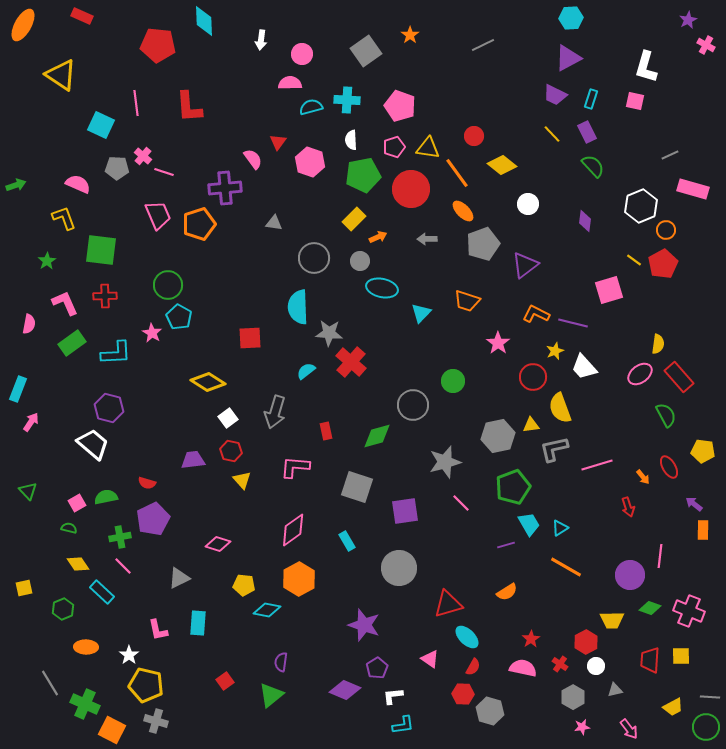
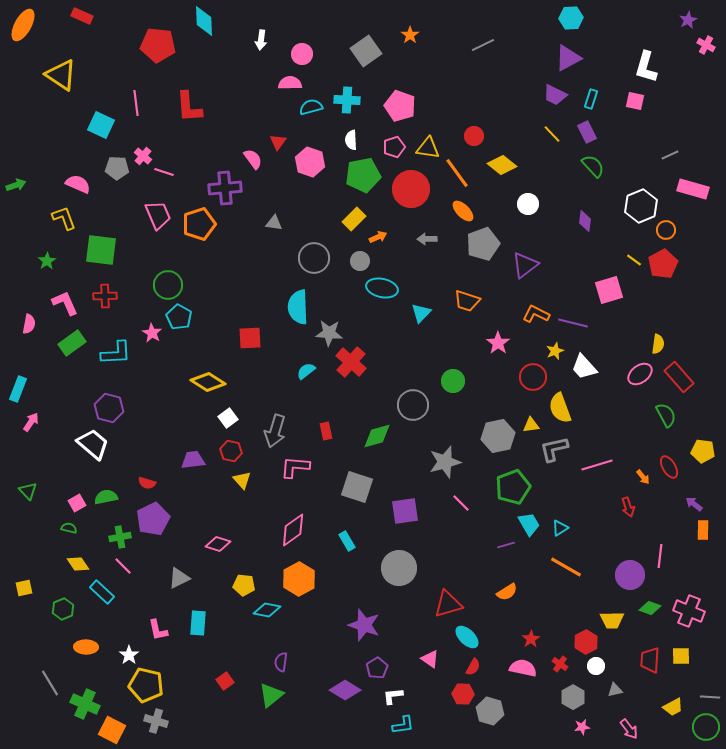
gray arrow at (275, 412): moved 19 px down
purple diamond at (345, 690): rotated 8 degrees clockwise
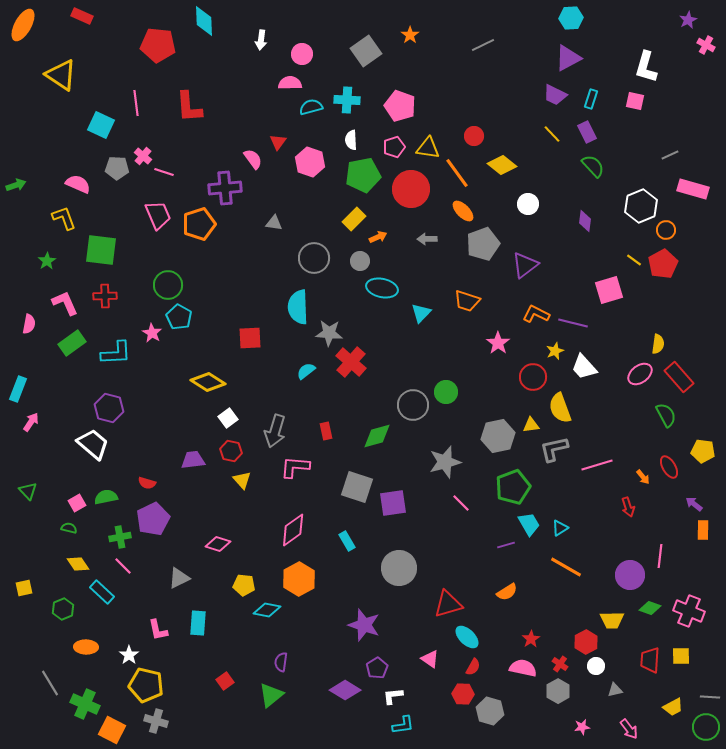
green circle at (453, 381): moved 7 px left, 11 px down
purple square at (405, 511): moved 12 px left, 8 px up
gray hexagon at (573, 697): moved 15 px left, 6 px up
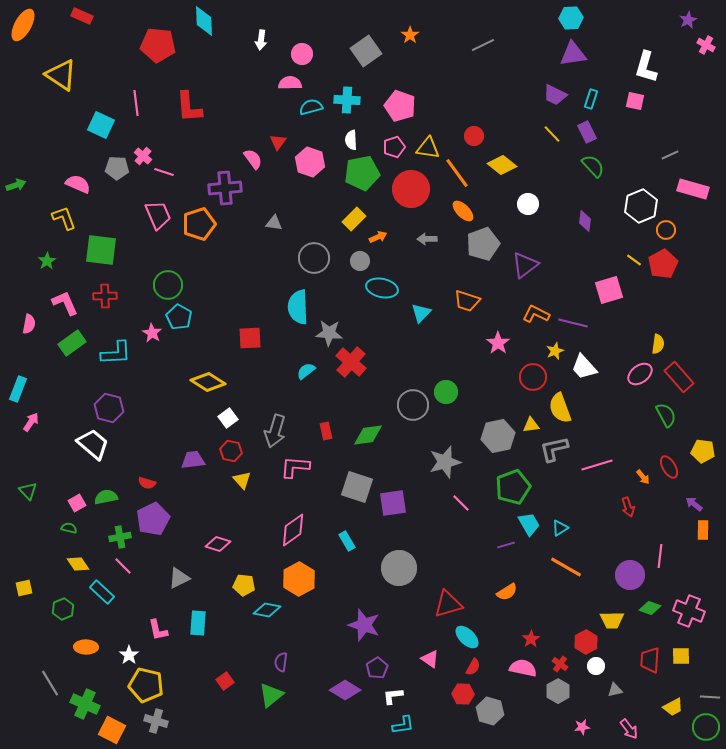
purple triangle at (568, 58): moved 5 px right, 4 px up; rotated 20 degrees clockwise
green pentagon at (363, 175): moved 1 px left, 2 px up
green diamond at (377, 436): moved 9 px left, 1 px up; rotated 8 degrees clockwise
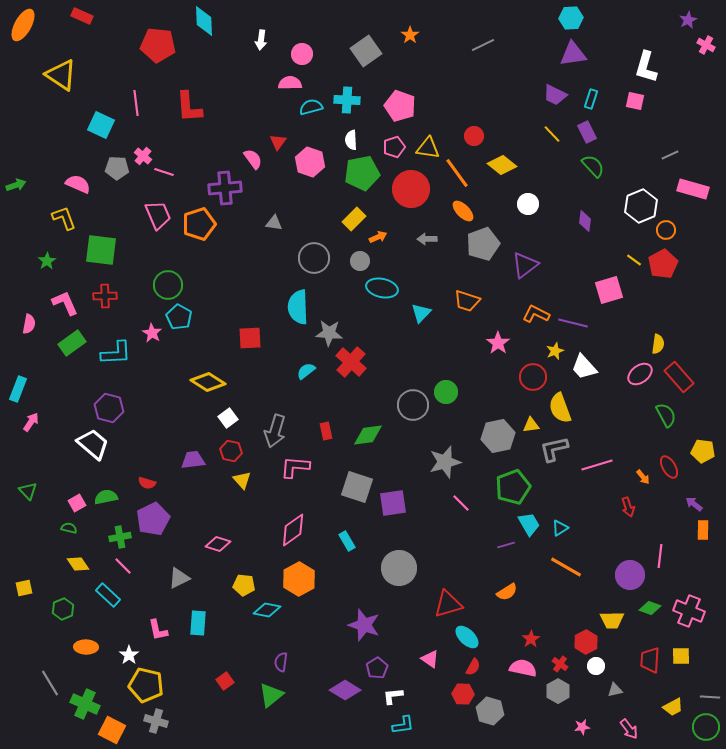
cyan rectangle at (102, 592): moved 6 px right, 3 px down
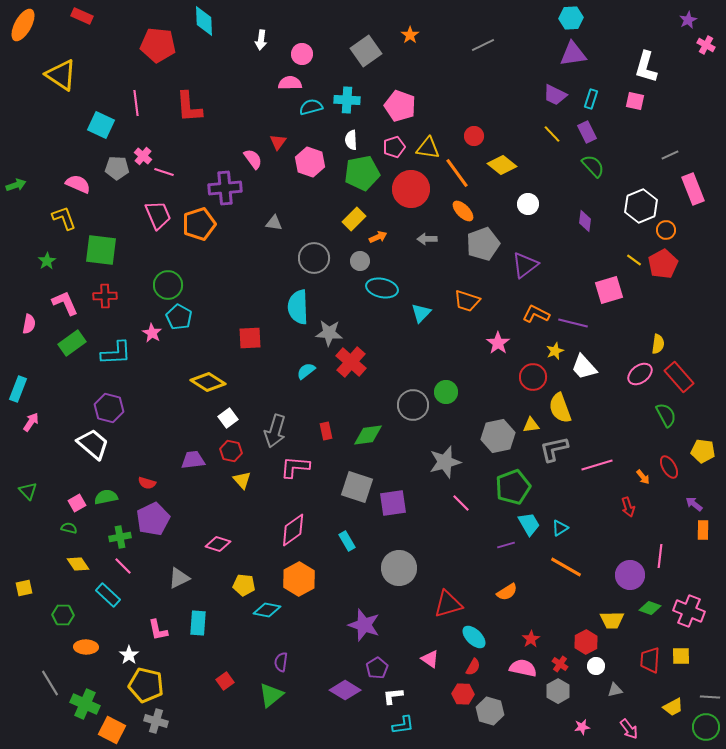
pink rectangle at (693, 189): rotated 52 degrees clockwise
green hexagon at (63, 609): moved 6 px down; rotated 25 degrees clockwise
cyan ellipse at (467, 637): moved 7 px right
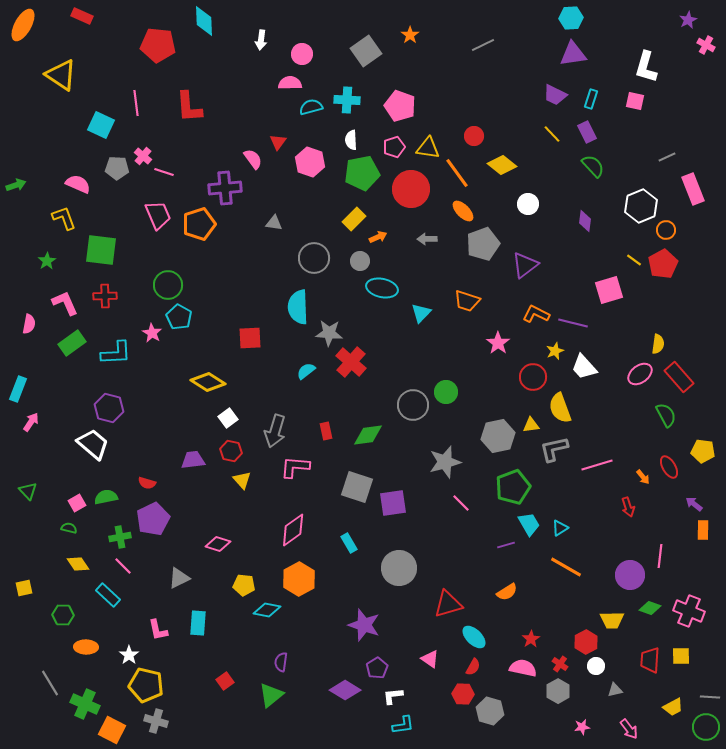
gray line at (670, 155): moved 3 px left, 2 px down
cyan rectangle at (347, 541): moved 2 px right, 2 px down
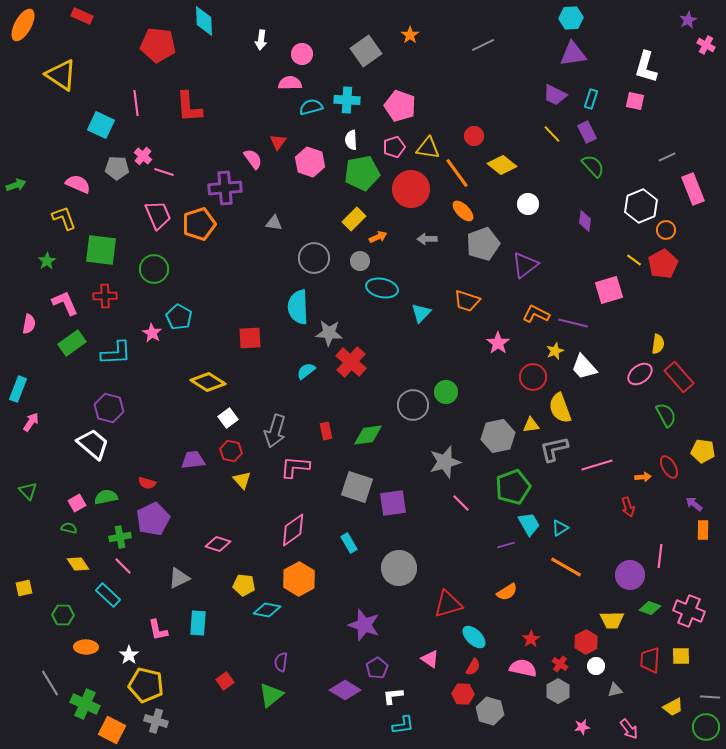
green circle at (168, 285): moved 14 px left, 16 px up
orange arrow at (643, 477): rotated 56 degrees counterclockwise
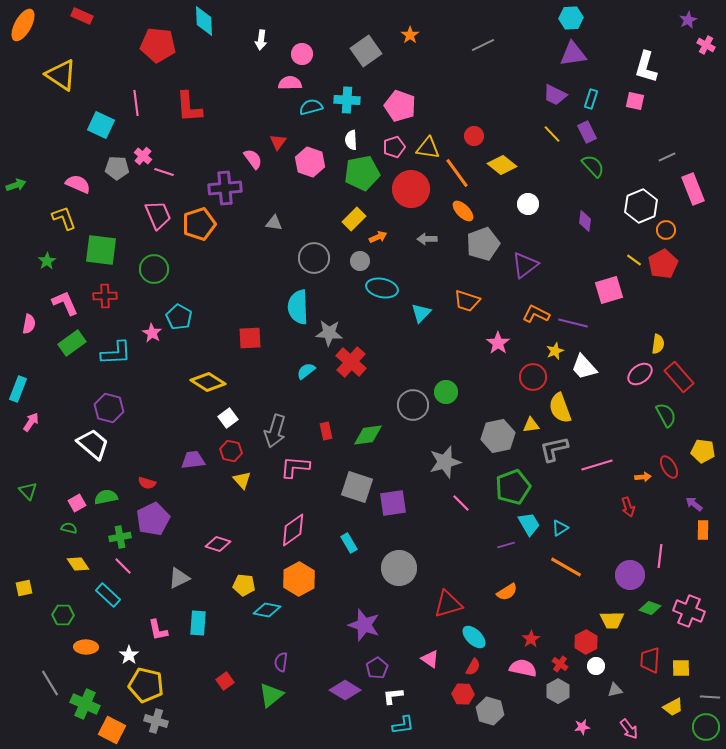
yellow square at (681, 656): moved 12 px down
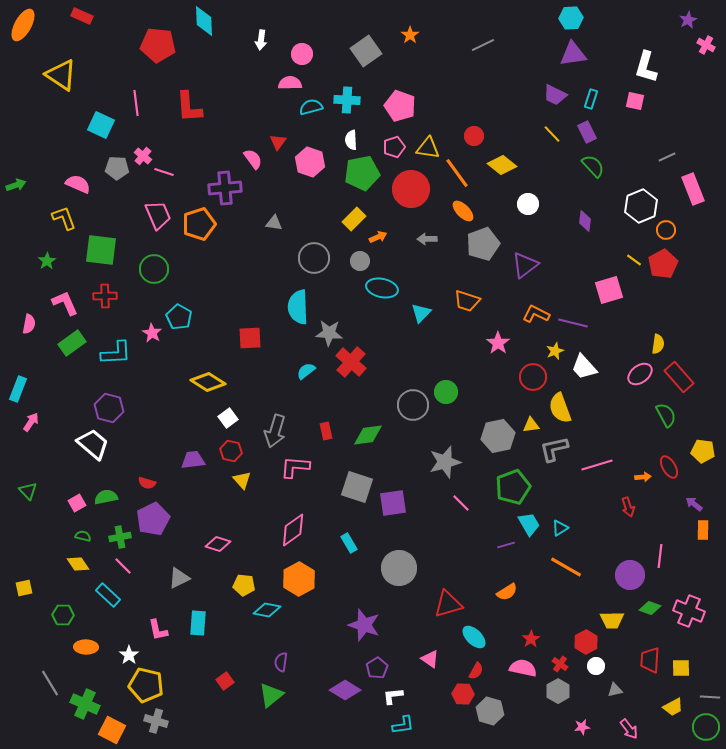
green semicircle at (69, 528): moved 14 px right, 8 px down
red semicircle at (473, 667): moved 3 px right, 4 px down
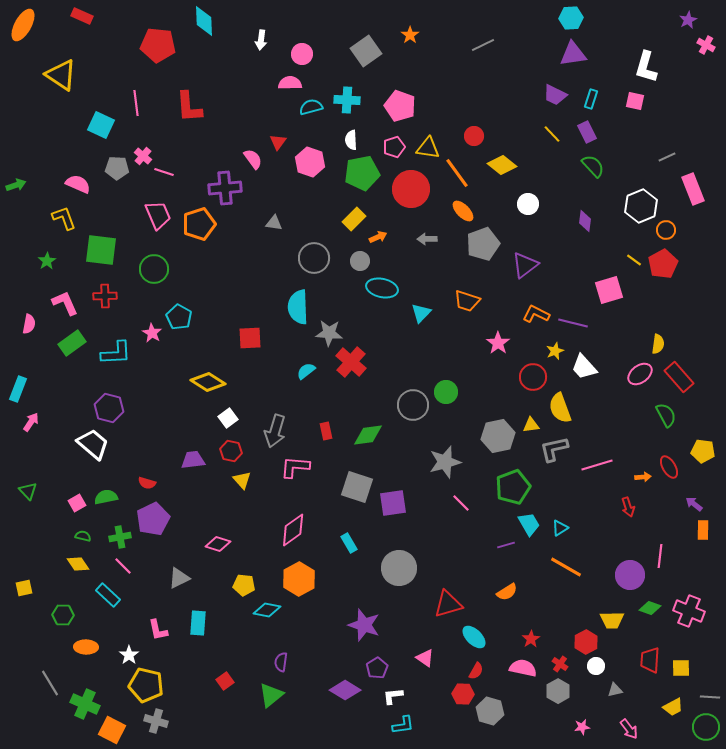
pink triangle at (430, 659): moved 5 px left, 1 px up
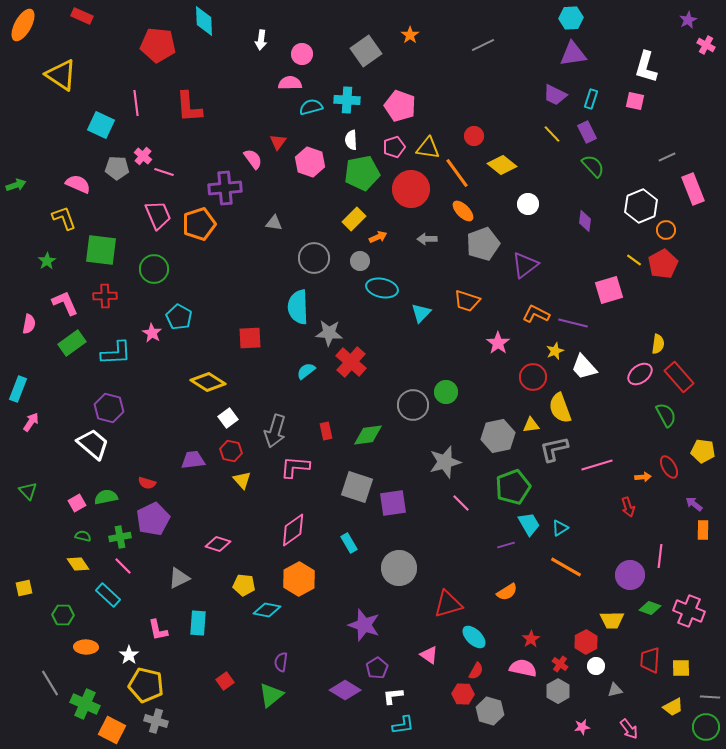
pink triangle at (425, 658): moved 4 px right, 3 px up
